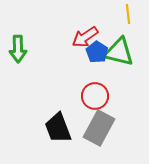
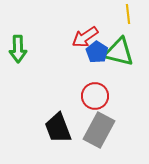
gray rectangle: moved 2 px down
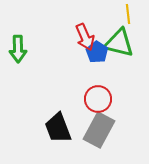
red arrow: rotated 80 degrees counterclockwise
green triangle: moved 9 px up
red circle: moved 3 px right, 3 px down
